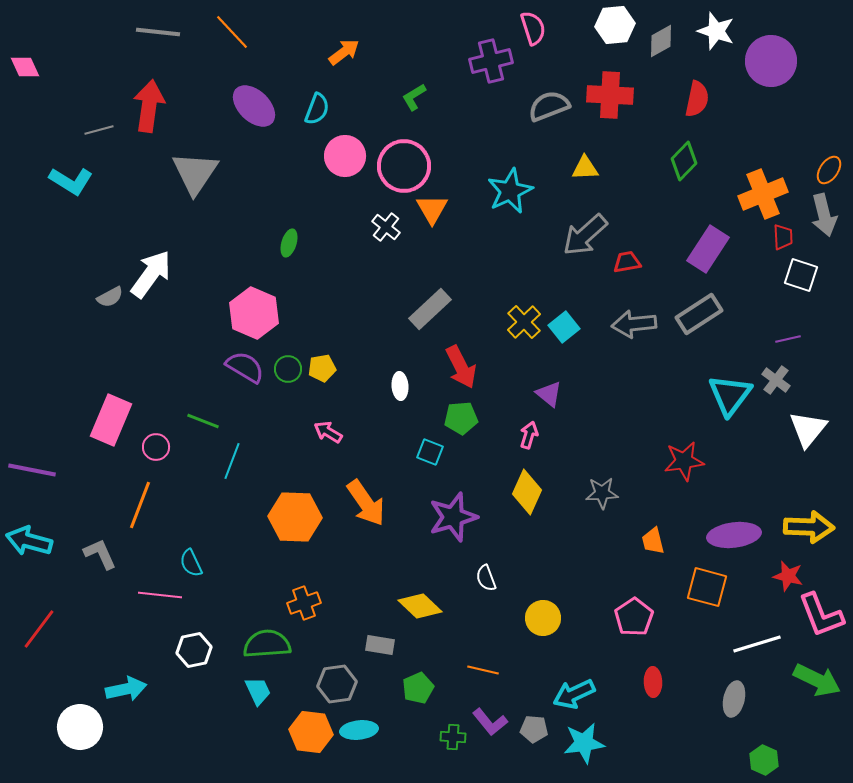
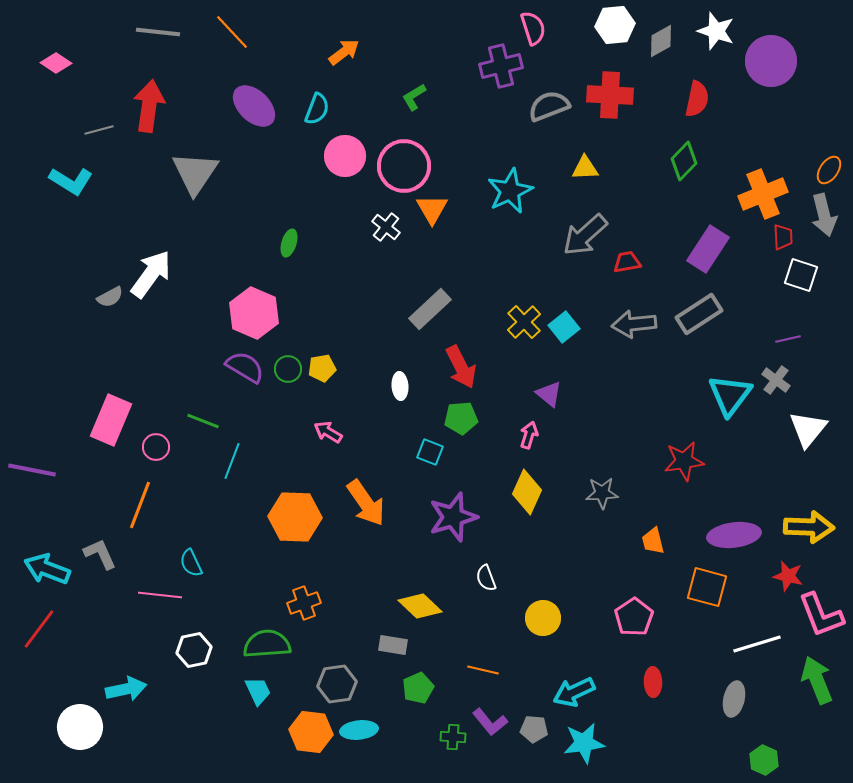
purple cross at (491, 61): moved 10 px right, 5 px down
pink diamond at (25, 67): moved 31 px right, 4 px up; rotated 32 degrees counterclockwise
cyan arrow at (29, 541): moved 18 px right, 28 px down; rotated 6 degrees clockwise
gray rectangle at (380, 645): moved 13 px right
green arrow at (817, 680): rotated 138 degrees counterclockwise
cyan arrow at (574, 694): moved 2 px up
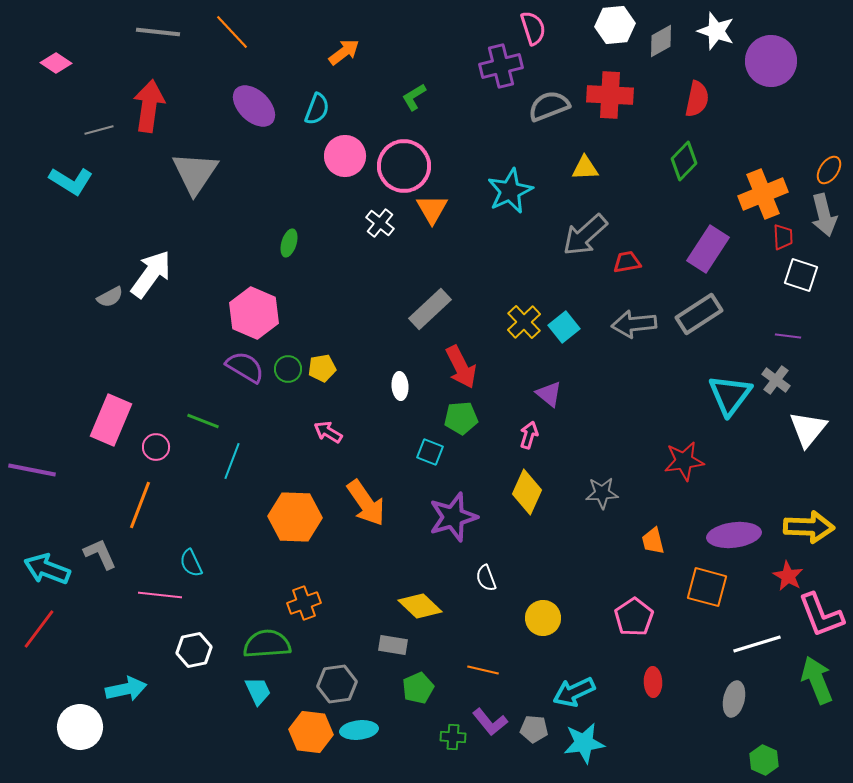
white cross at (386, 227): moved 6 px left, 4 px up
purple line at (788, 339): moved 3 px up; rotated 20 degrees clockwise
red star at (788, 576): rotated 16 degrees clockwise
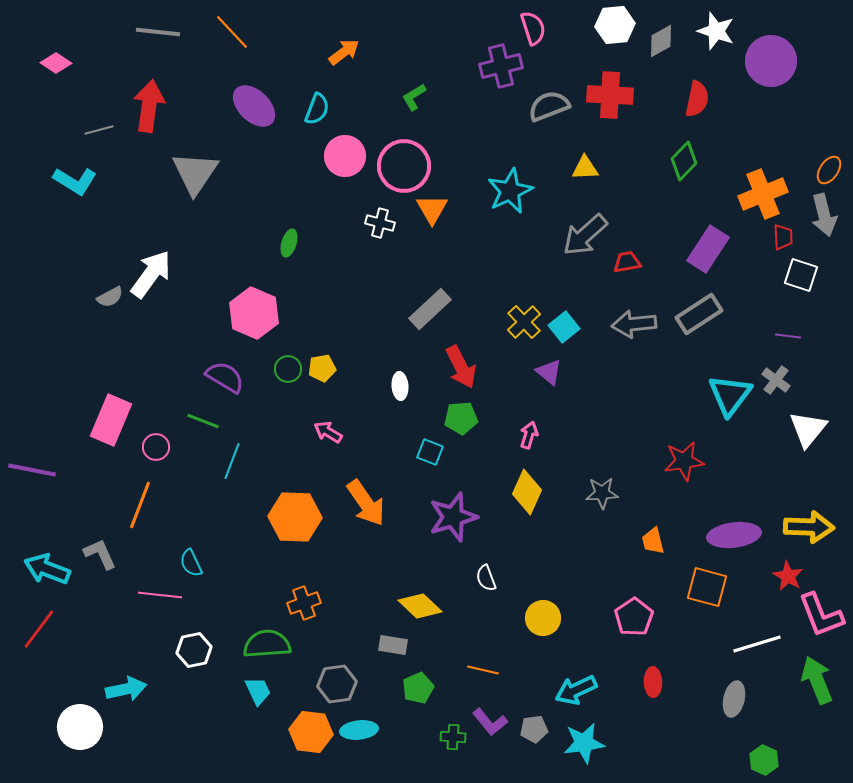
cyan L-shape at (71, 181): moved 4 px right
white cross at (380, 223): rotated 24 degrees counterclockwise
purple semicircle at (245, 367): moved 20 px left, 10 px down
purple triangle at (549, 394): moved 22 px up
cyan arrow at (574, 692): moved 2 px right, 2 px up
gray pentagon at (534, 729): rotated 12 degrees counterclockwise
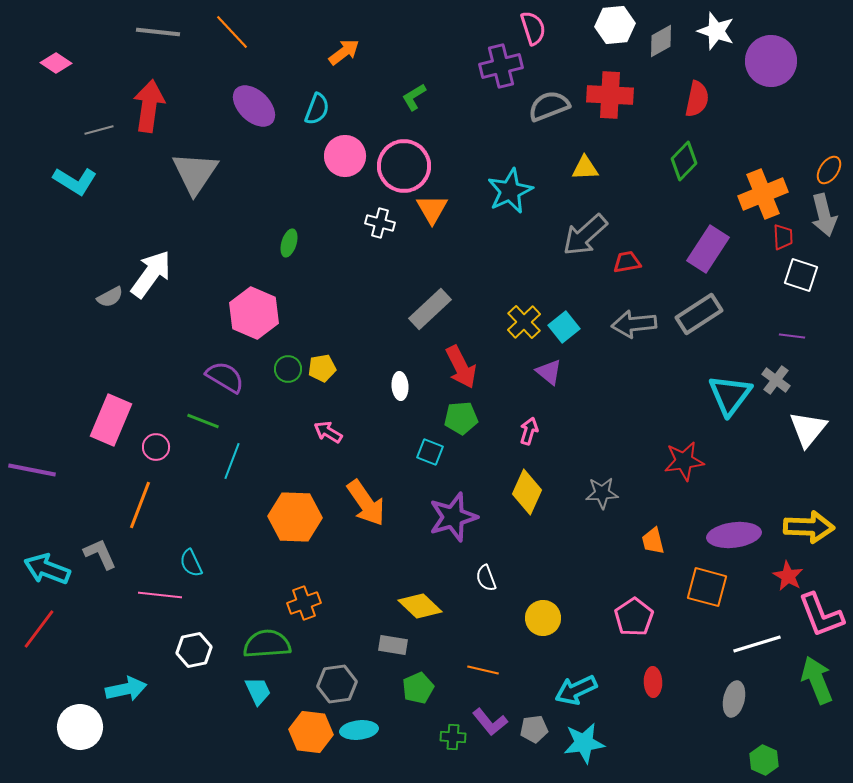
purple line at (788, 336): moved 4 px right
pink arrow at (529, 435): moved 4 px up
